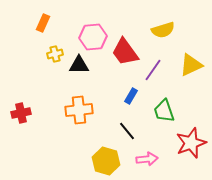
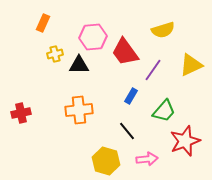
green trapezoid: rotated 120 degrees counterclockwise
red star: moved 6 px left, 2 px up
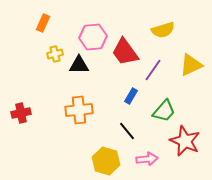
red star: rotated 28 degrees counterclockwise
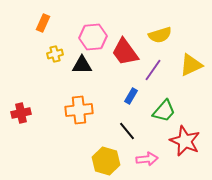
yellow semicircle: moved 3 px left, 5 px down
black triangle: moved 3 px right
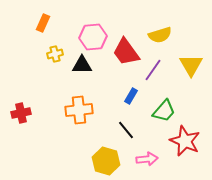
red trapezoid: moved 1 px right
yellow triangle: rotated 35 degrees counterclockwise
black line: moved 1 px left, 1 px up
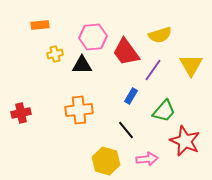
orange rectangle: moved 3 px left, 2 px down; rotated 60 degrees clockwise
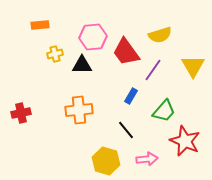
yellow triangle: moved 2 px right, 1 px down
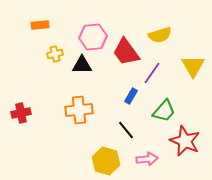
purple line: moved 1 px left, 3 px down
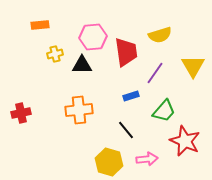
red trapezoid: rotated 152 degrees counterclockwise
purple line: moved 3 px right
blue rectangle: rotated 42 degrees clockwise
yellow hexagon: moved 3 px right, 1 px down
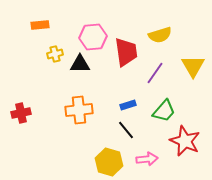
black triangle: moved 2 px left, 1 px up
blue rectangle: moved 3 px left, 9 px down
